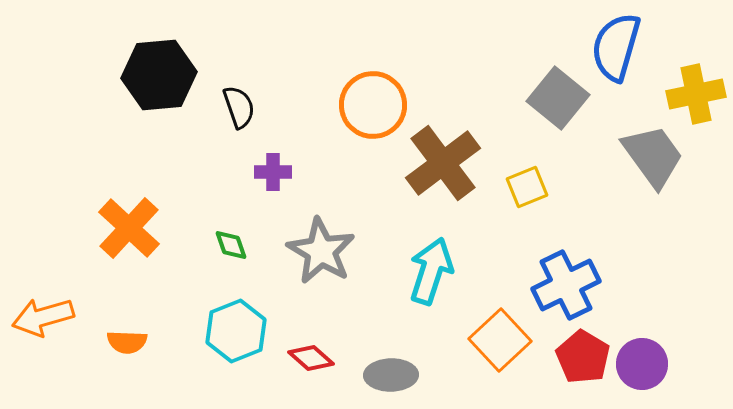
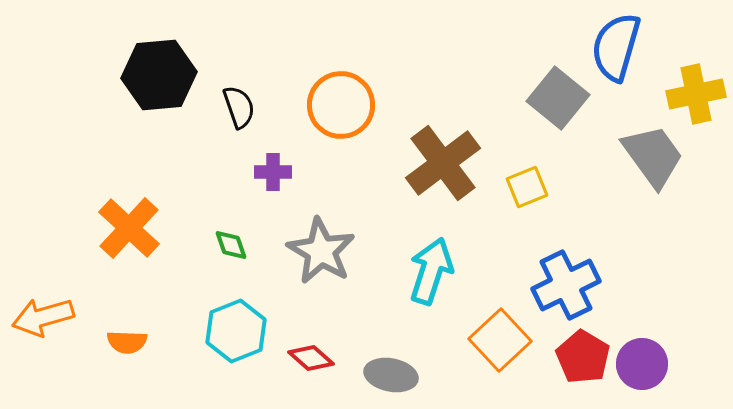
orange circle: moved 32 px left
gray ellipse: rotated 12 degrees clockwise
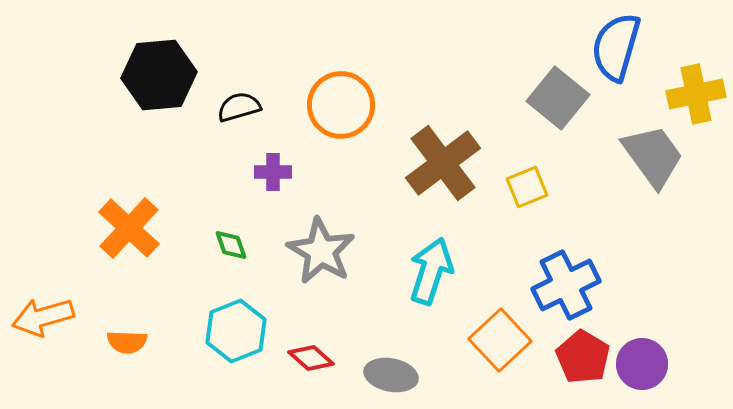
black semicircle: rotated 87 degrees counterclockwise
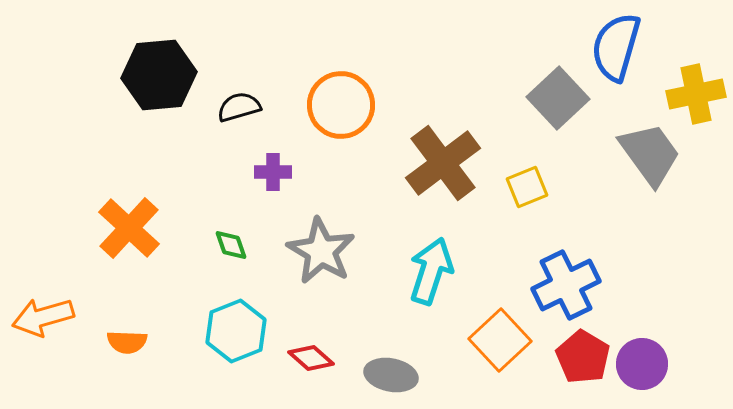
gray square: rotated 8 degrees clockwise
gray trapezoid: moved 3 px left, 2 px up
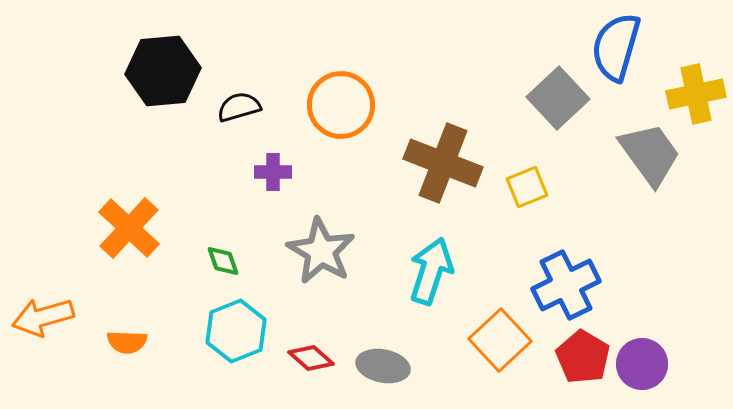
black hexagon: moved 4 px right, 4 px up
brown cross: rotated 32 degrees counterclockwise
green diamond: moved 8 px left, 16 px down
gray ellipse: moved 8 px left, 9 px up
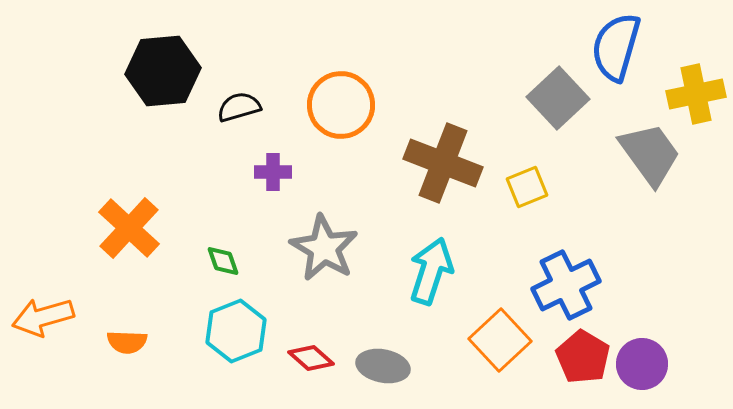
gray star: moved 3 px right, 3 px up
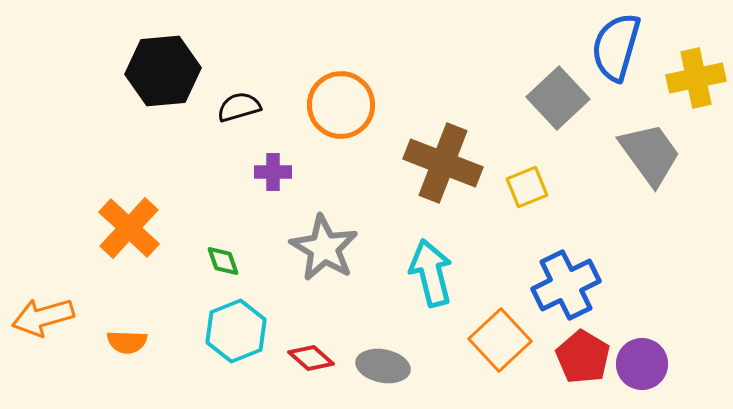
yellow cross: moved 16 px up
cyan arrow: moved 2 px down; rotated 32 degrees counterclockwise
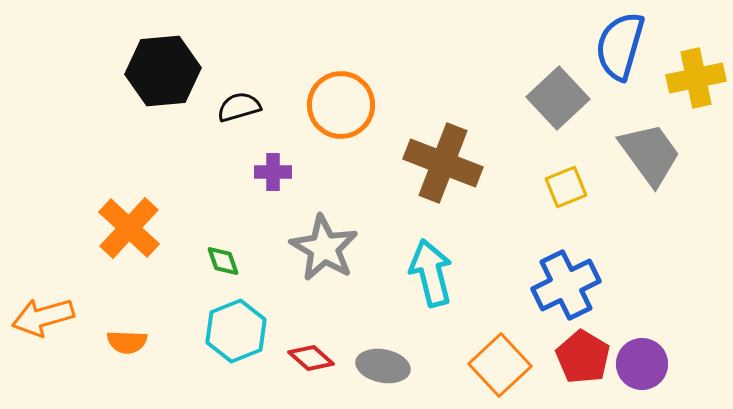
blue semicircle: moved 4 px right, 1 px up
yellow square: moved 39 px right
orange square: moved 25 px down
